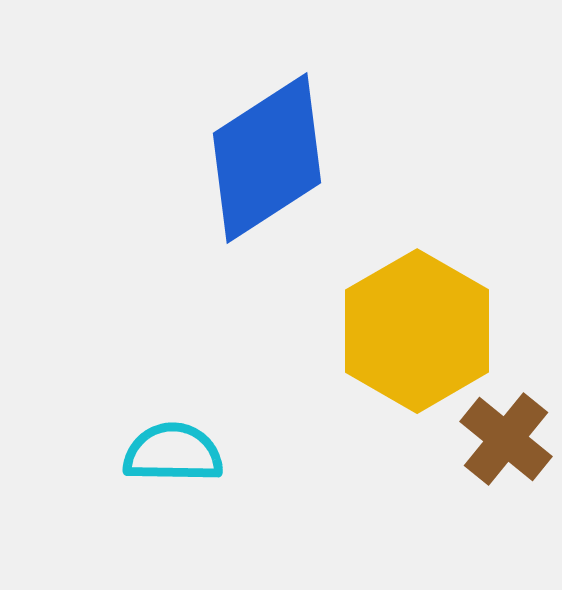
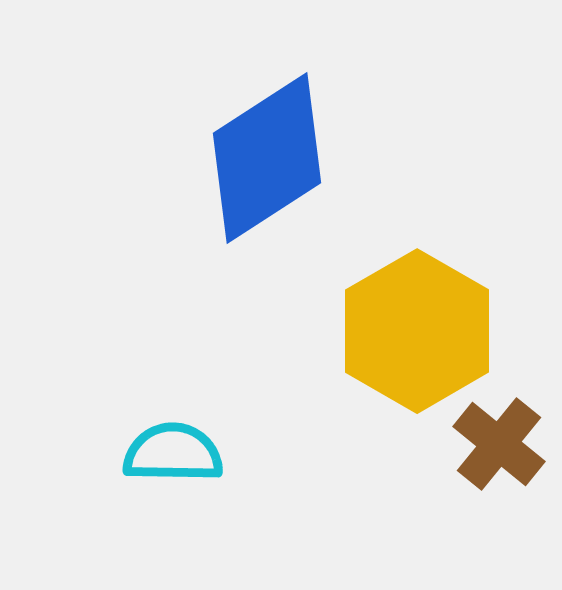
brown cross: moved 7 px left, 5 px down
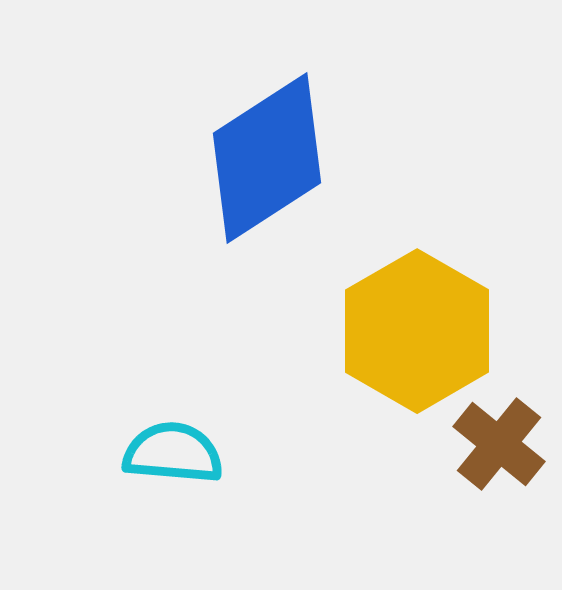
cyan semicircle: rotated 4 degrees clockwise
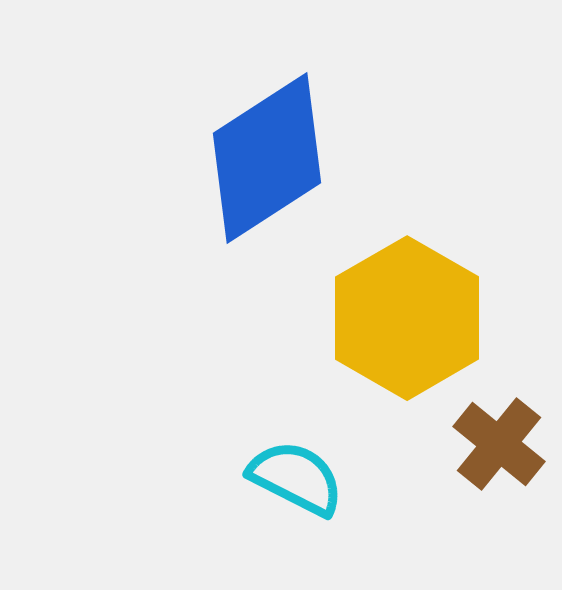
yellow hexagon: moved 10 px left, 13 px up
cyan semicircle: moved 123 px right, 25 px down; rotated 22 degrees clockwise
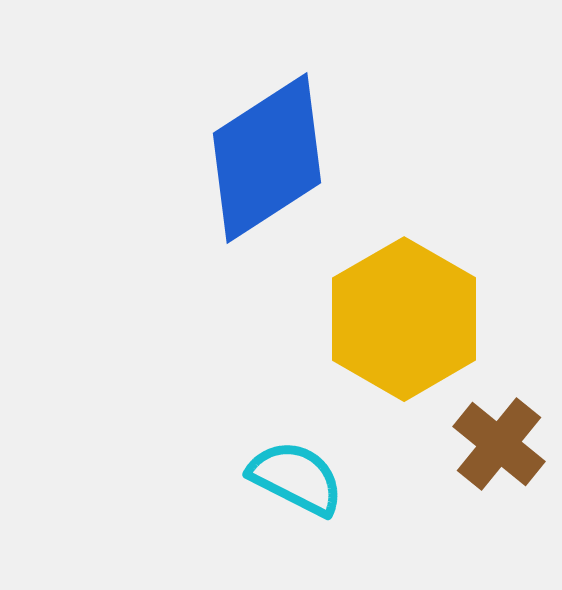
yellow hexagon: moved 3 px left, 1 px down
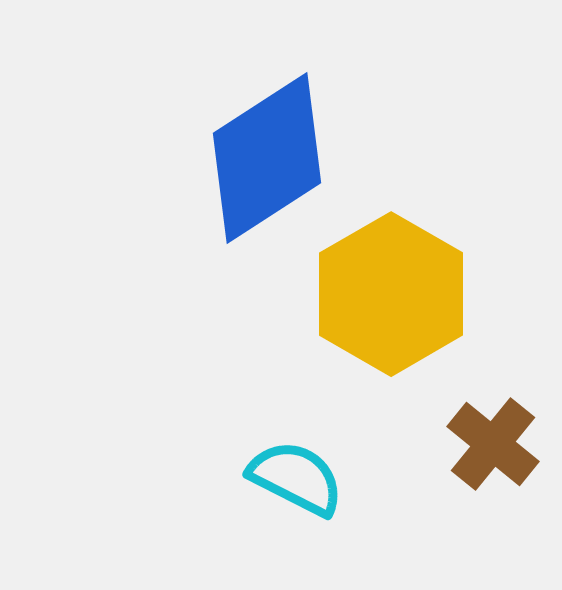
yellow hexagon: moved 13 px left, 25 px up
brown cross: moved 6 px left
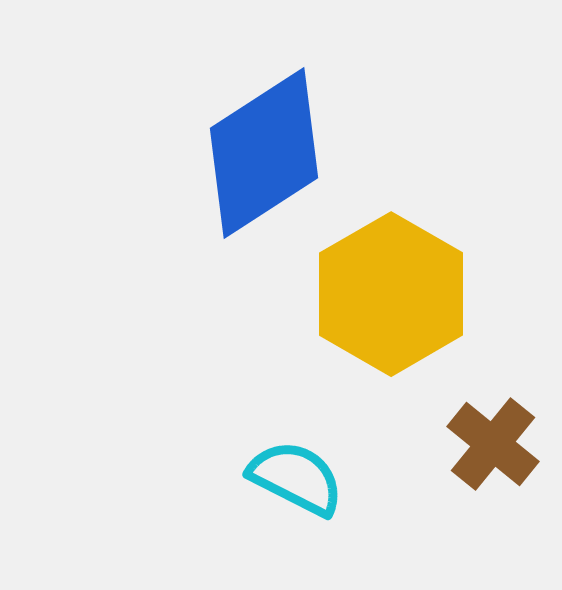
blue diamond: moved 3 px left, 5 px up
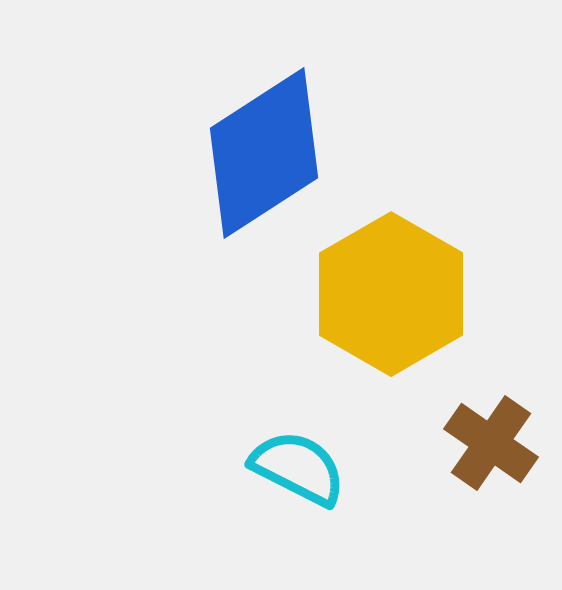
brown cross: moved 2 px left, 1 px up; rotated 4 degrees counterclockwise
cyan semicircle: moved 2 px right, 10 px up
